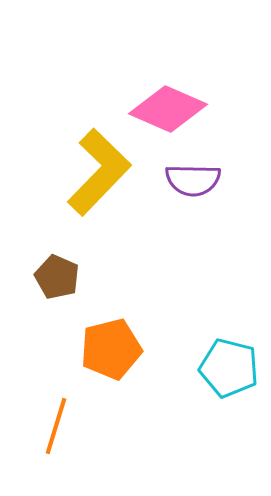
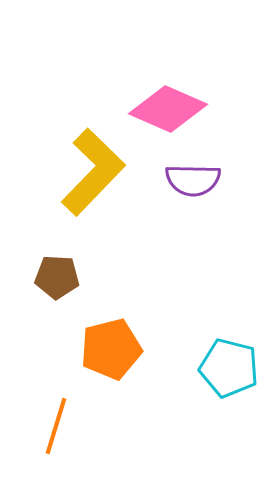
yellow L-shape: moved 6 px left
brown pentagon: rotated 21 degrees counterclockwise
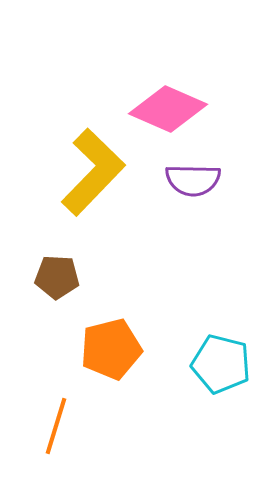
cyan pentagon: moved 8 px left, 4 px up
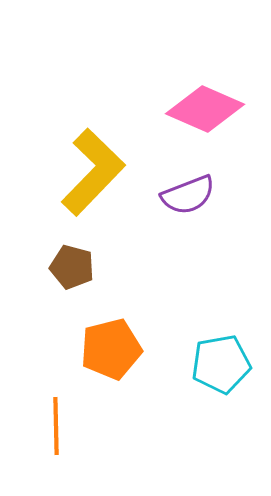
pink diamond: moved 37 px right
purple semicircle: moved 5 px left, 15 px down; rotated 22 degrees counterclockwise
brown pentagon: moved 15 px right, 10 px up; rotated 12 degrees clockwise
cyan pentagon: rotated 24 degrees counterclockwise
orange line: rotated 18 degrees counterclockwise
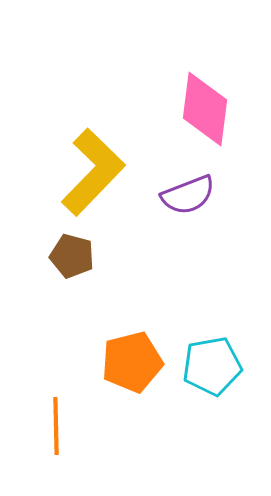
pink diamond: rotated 74 degrees clockwise
brown pentagon: moved 11 px up
orange pentagon: moved 21 px right, 13 px down
cyan pentagon: moved 9 px left, 2 px down
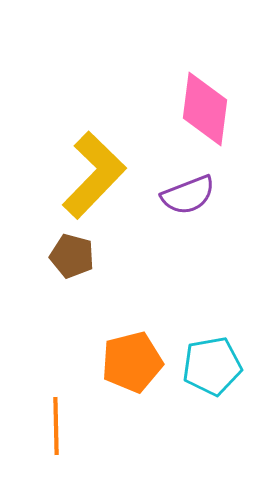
yellow L-shape: moved 1 px right, 3 px down
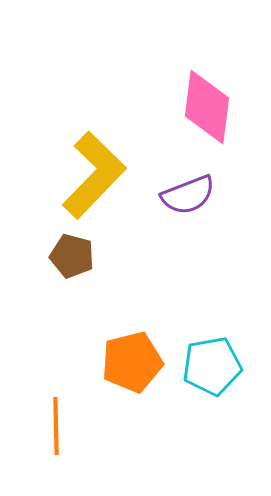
pink diamond: moved 2 px right, 2 px up
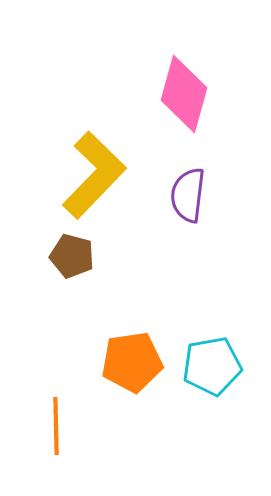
pink diamond: moved 23 px left, 13 px up; rotated 8 degrees clockwise
purple semicircle: rotated 118 degrees clockwise
orange pentagon: rotated 6 degrees clockwise
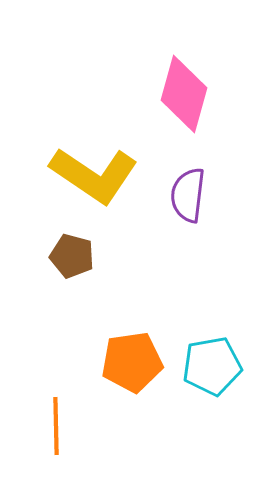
yellow L-shape: rotated 80 degrees clockwise
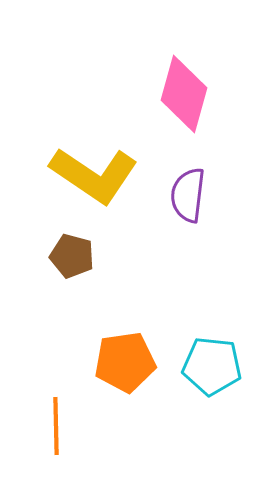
orange pentagon: moved 7 px left
cyan pentagon: rotated 16 degrees clockwise
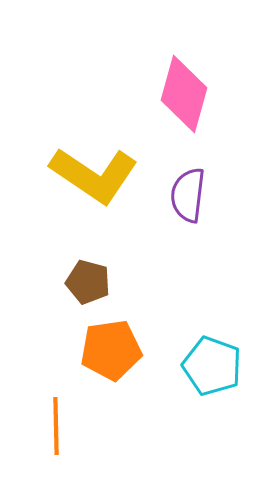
brown pentagon: moved 16 px right, 26 px down
orange pentagon: moved 14 px left, 12 px up
cyan pentagon: rotated 14 degrees clockwise
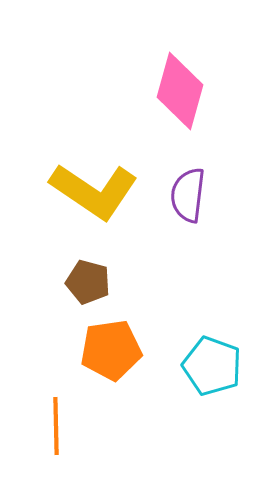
pink diamond: moved 4 px left, 3 px up
yellow L-shape: moved 16 px down
